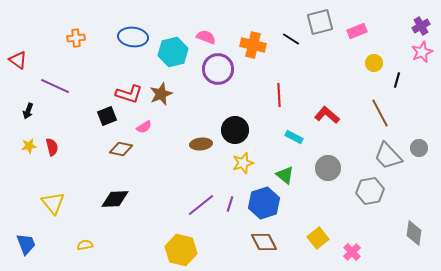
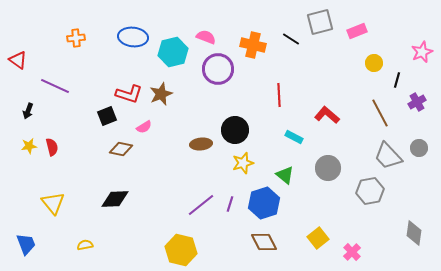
purple cross at (421, 26): moved 4 px left, 76 px down
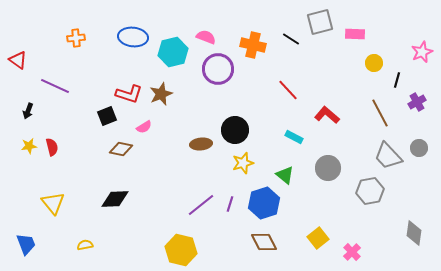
pink rectangle at (357, 31): moved 2 px left, 3 px down; rotated 24 degrees clockwise
red line at (279, 95): moved 9 px right, 5 px up; rotated 40 degrees counterclockwise
